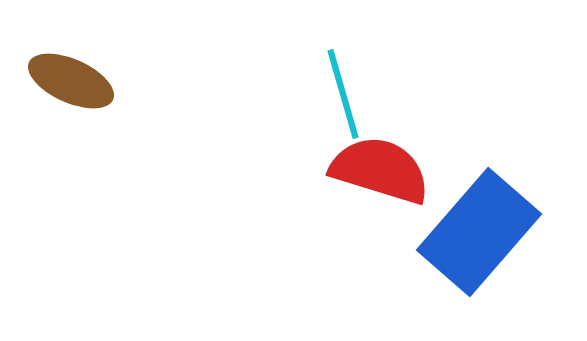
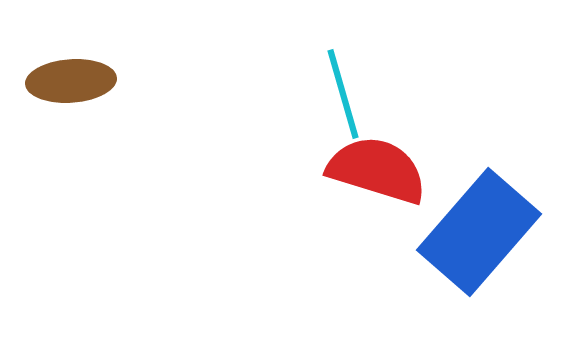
brown ellipse: rotated 28 degrees counterclockwise
red semicircle: moved 3 px left
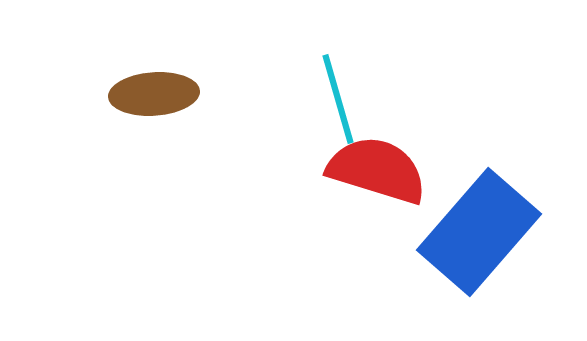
brown ellipse: moved 83 px right, 13 px down
cyan line: moved 5 px left, 5 px down
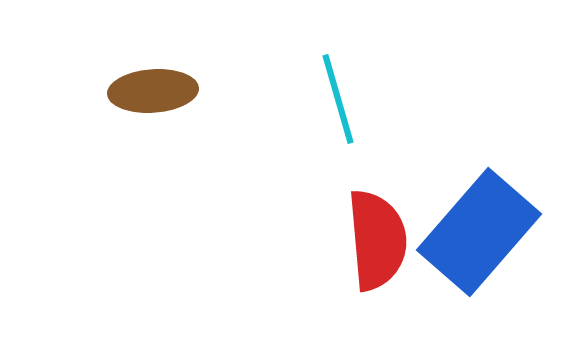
brown ellipse: moved 1 px left, 3 px up
red semicircle: moved 70 px down; rotated 68 degrees clockwise
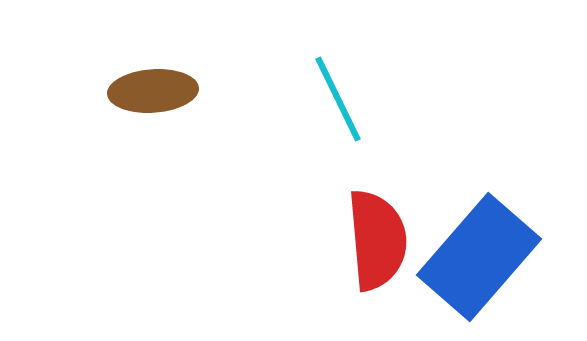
cyan line: rotated 10 degrees counterclockwise
blue rectangle: moved 25 px down
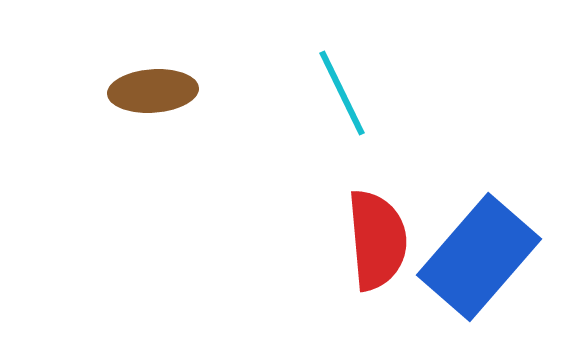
cyan line: moved 4 px right, 6 px up
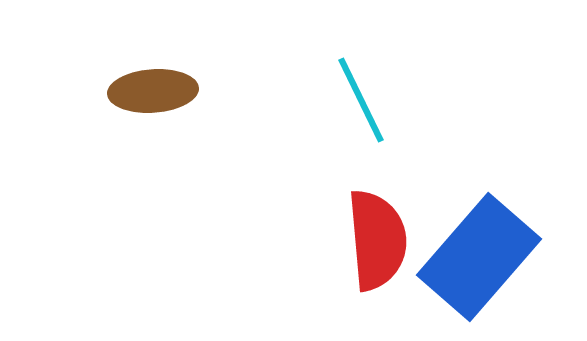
cyan line: moved 19 px right, 7 px down
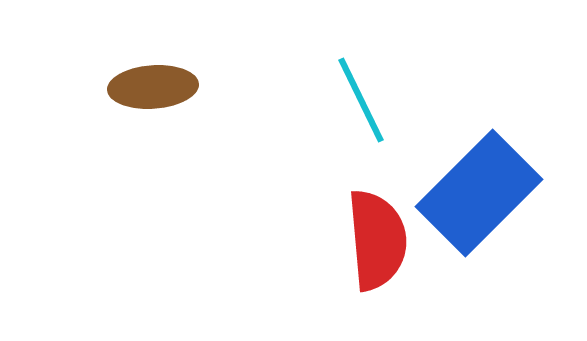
brown ellipse: moved 4 px up
blue rectangle: moved 64 px up; rotated 4 degrees clockwise
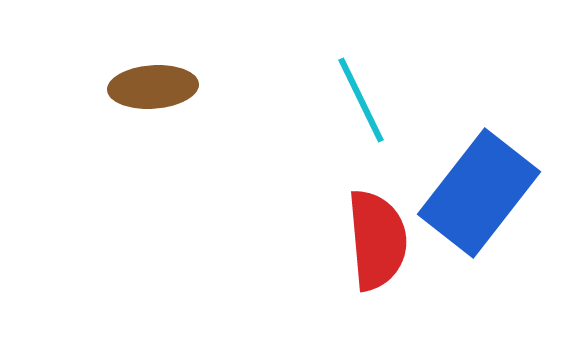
blue rectangle: rotated 7 degrees counterclockwise
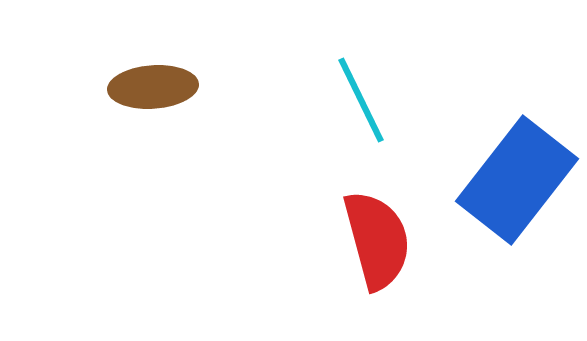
blue rectangle: moved 38 px right, 13 px up
red semicircle: rotated 10 degrees counterclockwise
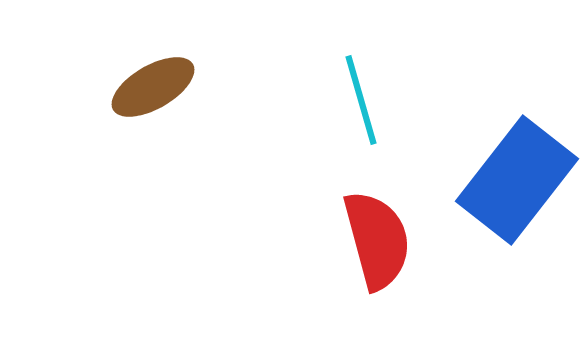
brown ellipse: rotated 26 degrees counterclockwise
cyan line: rotated 10 degrees clockwise
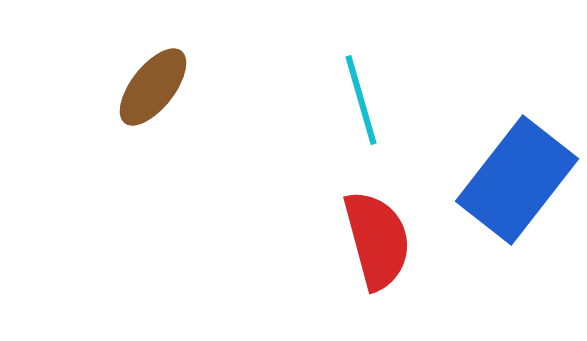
brown ellipse: rotated 22 degrees counterclockwise
